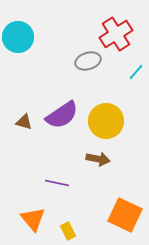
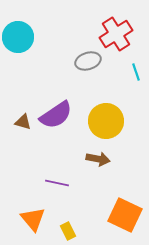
cyan line: rotated 60 degrees counterclockwise
purple semicircle: moved 6 px left
brown triangle: moved 1 px left
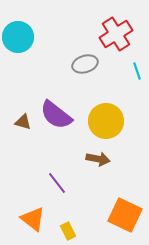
gray ellipse: moved 3 px left, 3 px down
cyan line: moved 1 px right, 1 px up
purple semicircle: rotated 72 degrees clockwise
purple line: rotated 40 degrees clockwise
orange triangle: rotated 12 degrees counterclockwise
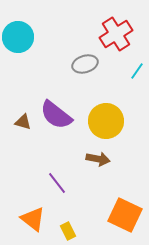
cyan line: rotated 54 degrees clockwise
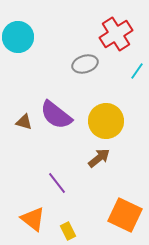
brown triangle: moved 1 px right
brown arrow: moved 1 px right, 1 px up; rotated 50 degrees counterclockwise
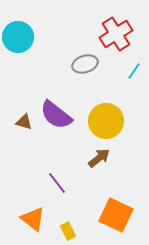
cyan line: moved 3 px left
orange square: moved 9 px left
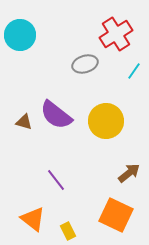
cyan circle: moved 2 px right, 2 px up
brown arrow: moved 30 px right, 15 px down
purple line: moved 1 px left, 3 px up
